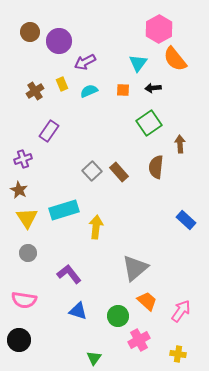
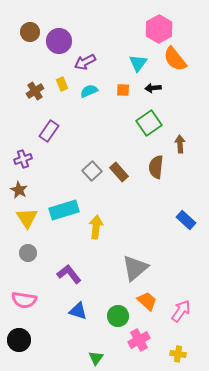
green triangle: moved 2 px right
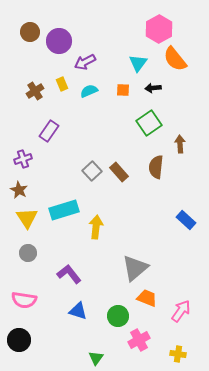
orange trapezoid: moved 3 px up; rotated 20 degrees counterclockwise
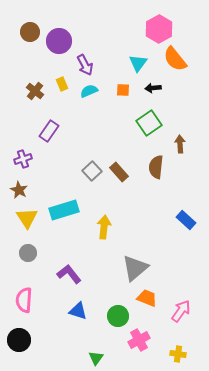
purple arrow: moved 3 px down; rotated 90 degrees counterclockwise
brown cross: rotated 18 degrees counterclockwise
yellow arrow: moved 8 px right
pink semicircle: rotated 85 degrees clockwise
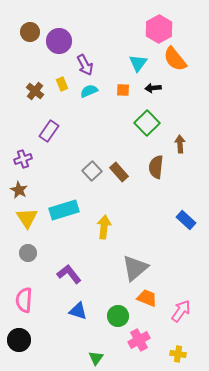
green square: moved 2 px left; rotated 10 degrees counterclockwise
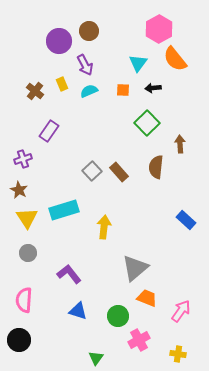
brown circle: moved 59 px right, 1 px up
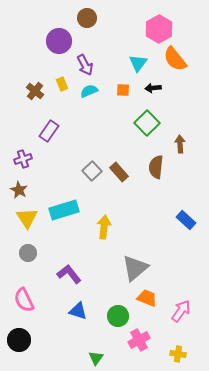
brown circle: moved 2 px left, 13 px up
pink semicircle: rotated 30 degrees counterclockwise
